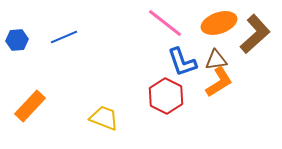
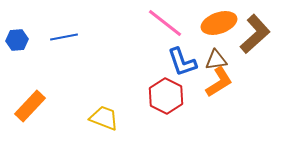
blue line: rotated 12 degrees clockwise
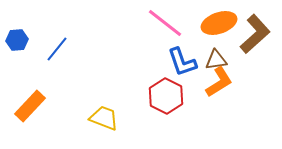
blue line: moved 7 px left, 12 px down; rotated 40 degrees counterclockwise
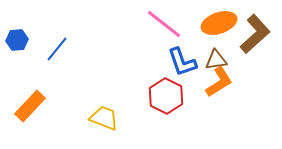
pink line: moved 1 px left, 1 px down
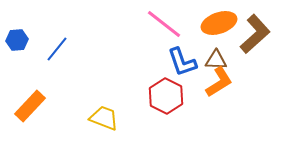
brown triangle: rotated 10 degrees clockwise
